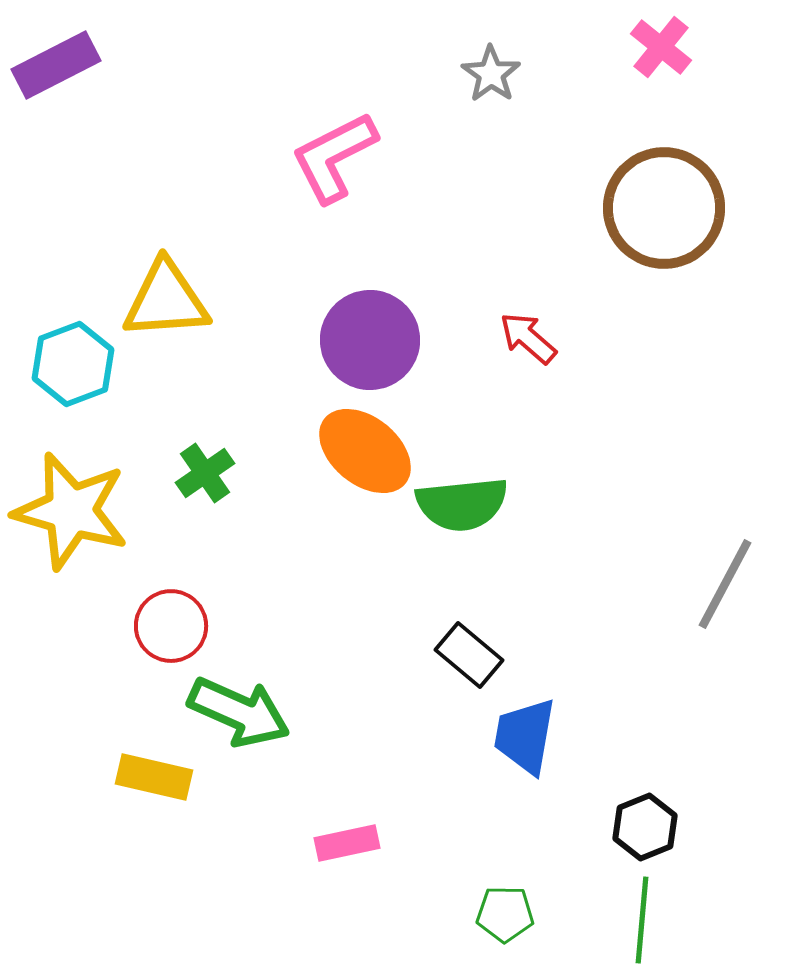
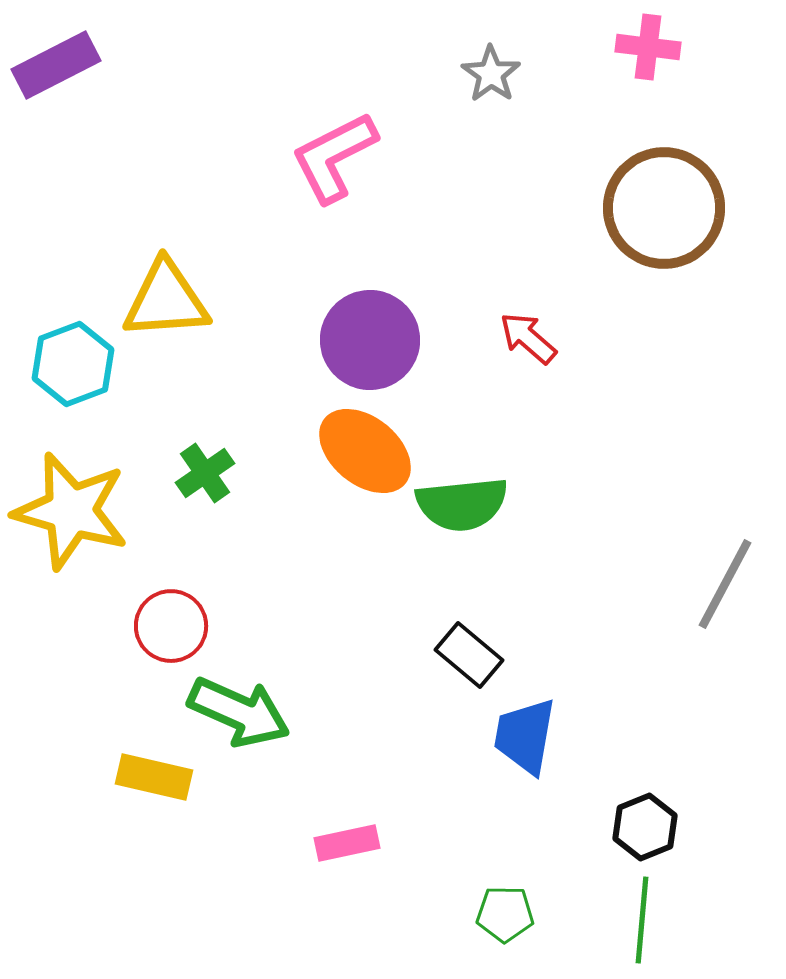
pink cross: moved 13 px left; rotated 32 degrees counterclockwise
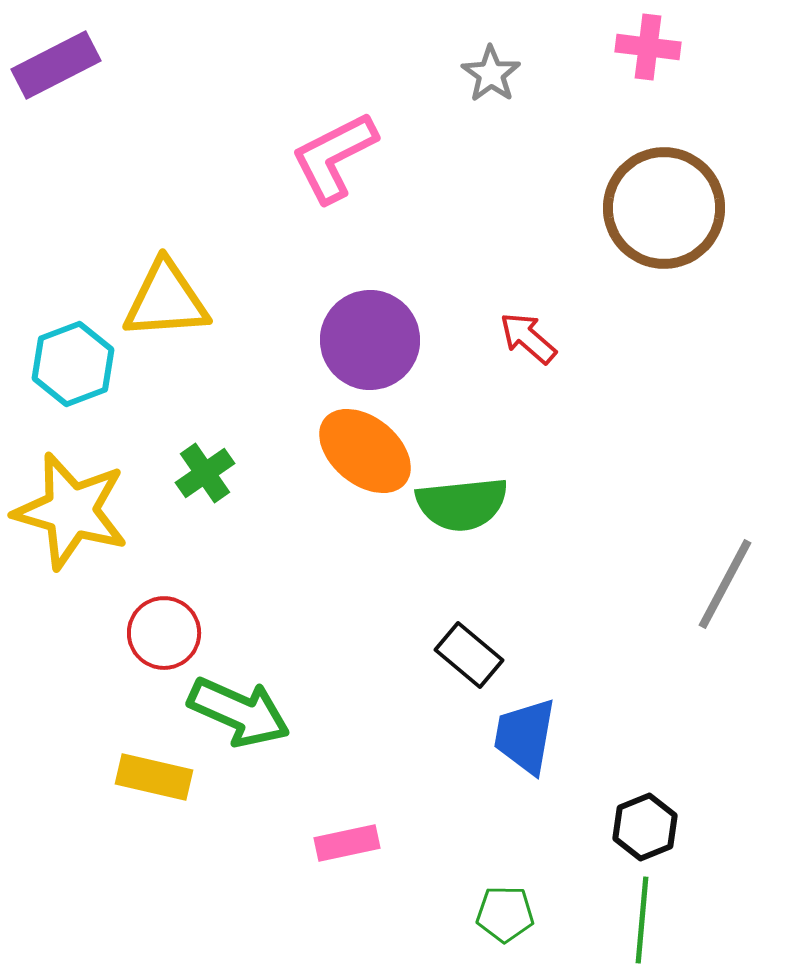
red circle: moved 7 px left, 7 px down
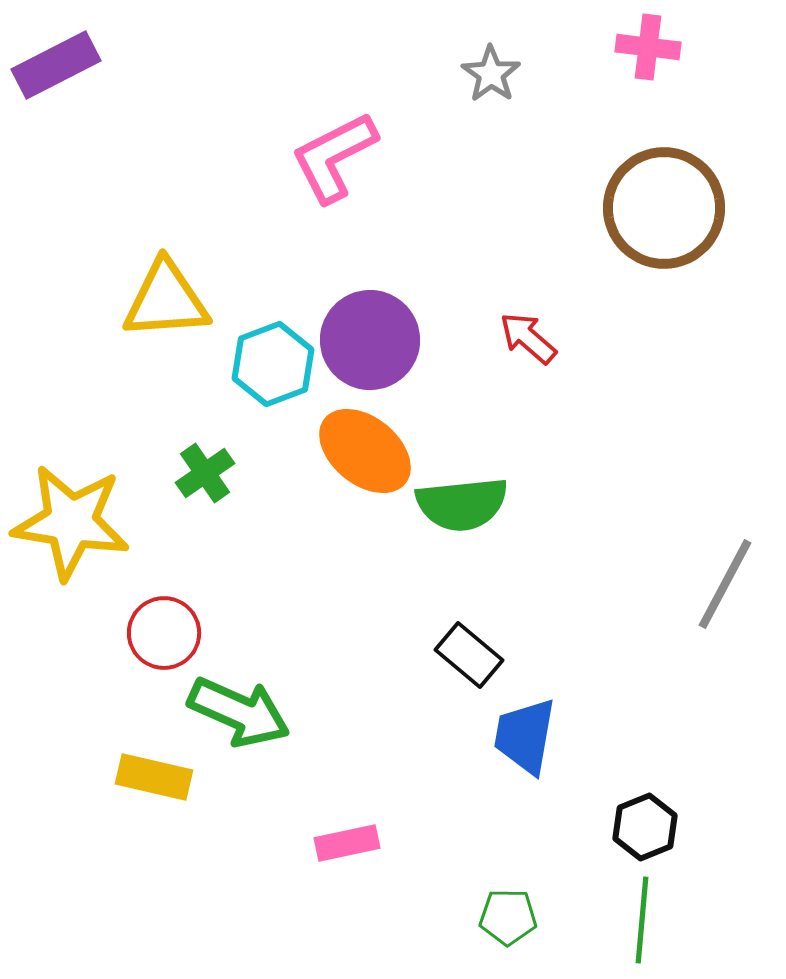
cyan hexagon: moved 200 px right
yellow star: moved 11 px down; rotated 7 degrees counterclockwise
green pentagon: moved 3 px right, 3 px down
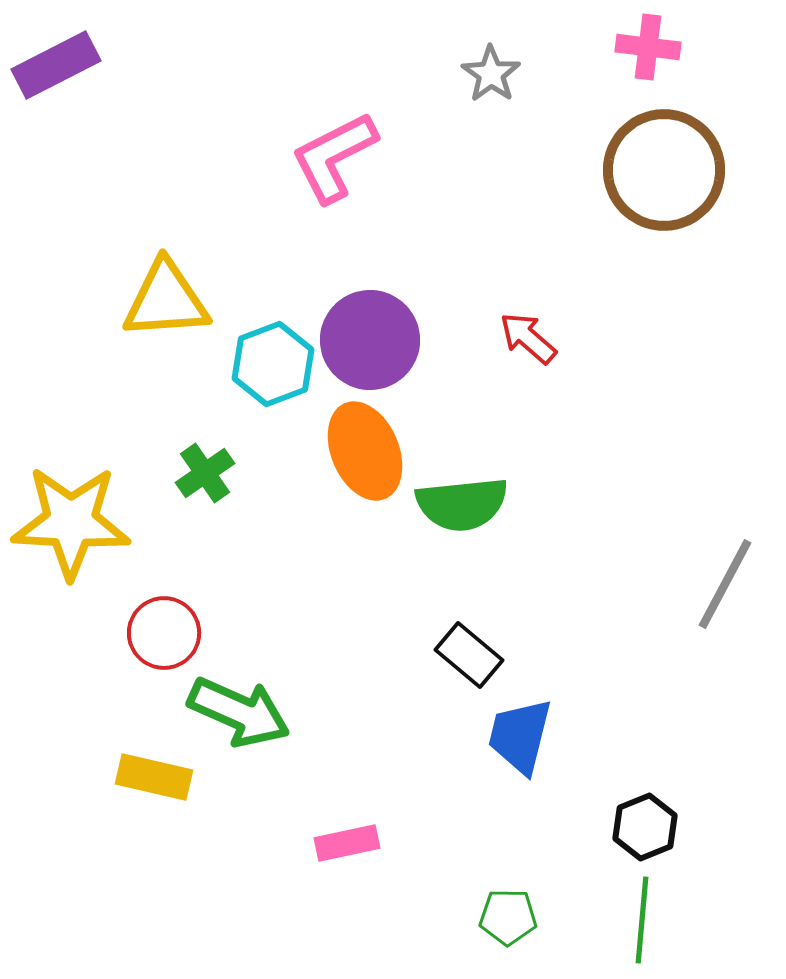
brown circle: moved 38 px up
orange ellipse: rotated 28 degrees clockwise
yellow star: rotated 6 degrees counterclockwise
blue trapezoid: moved 5 px left; rotated 4 degrees clockwise
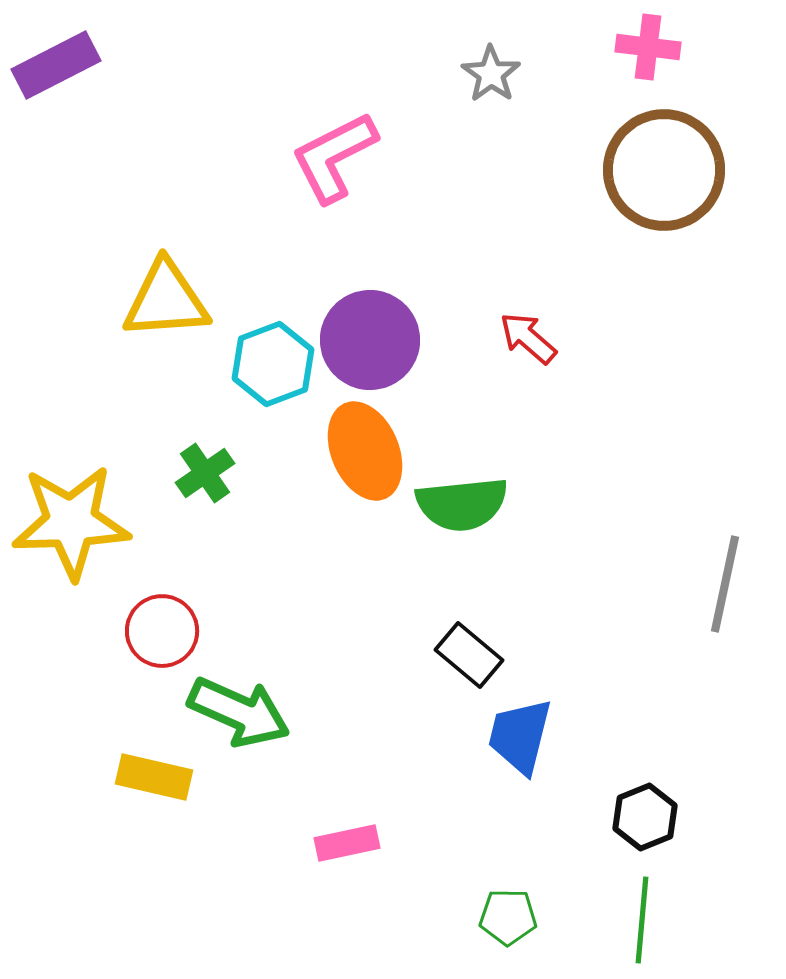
yellow star: rotated 5 degrees counterclockwise
gray line: rotated 16 degrees counterclockwise
red circle: moved 2 px left, 2 px up
black hexagon: moved 10 px up
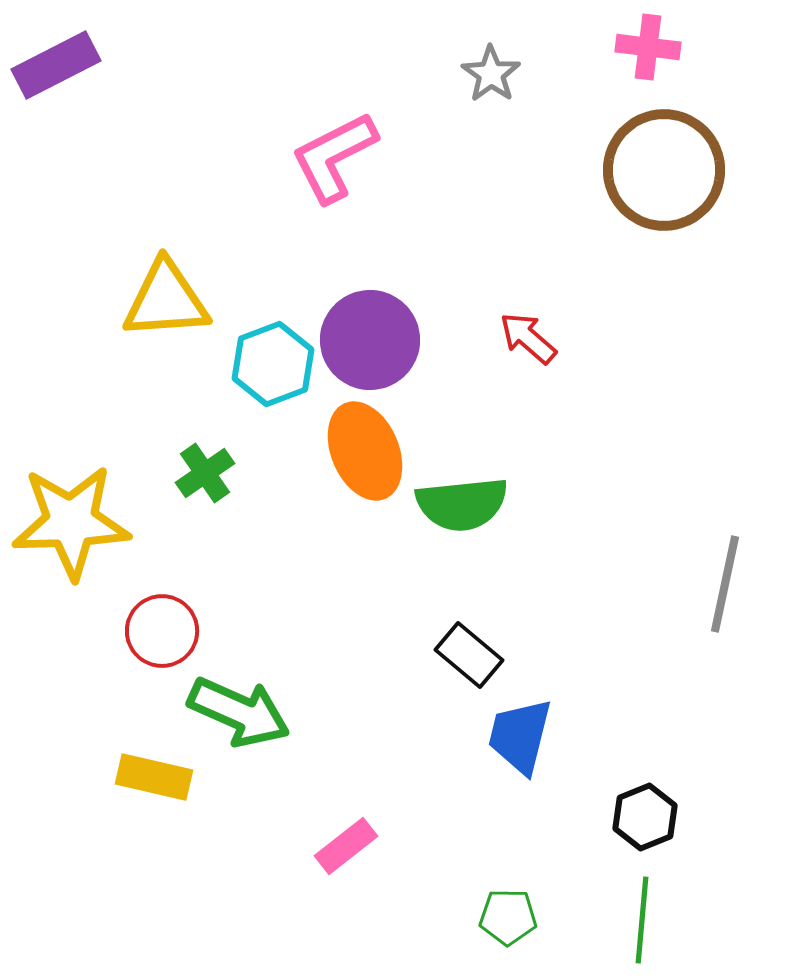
pink rectangle: moved 1 px left, 3 px down; rotated 26 degrees counterclockwise
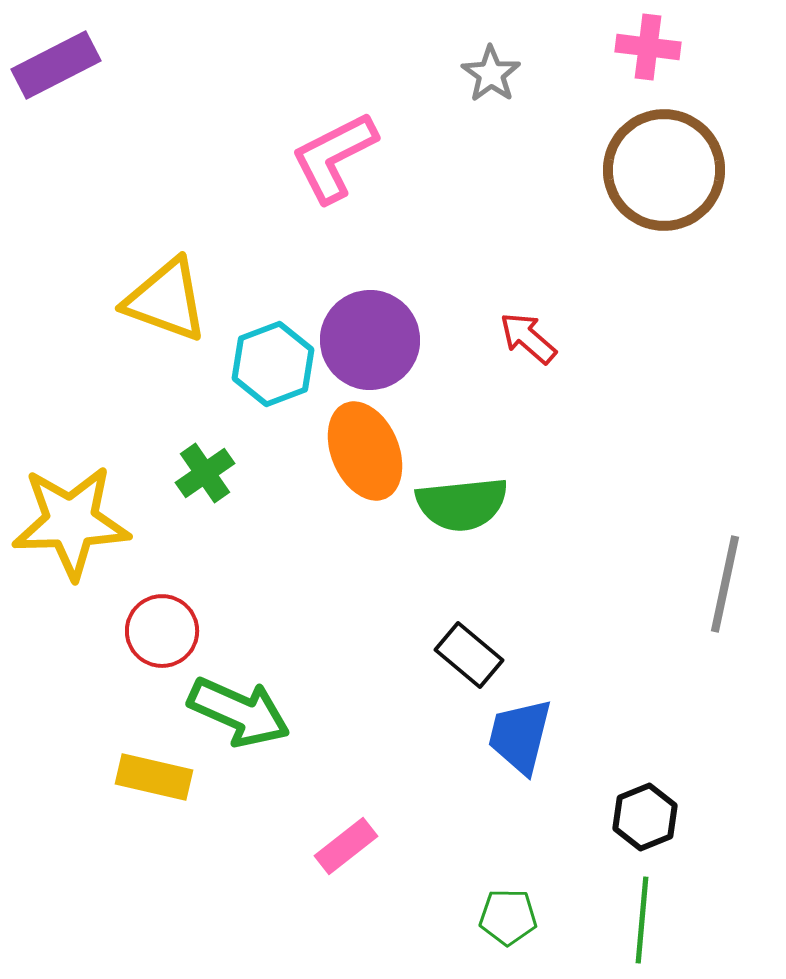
yellow triangle: rotated 24 degrees clockwise
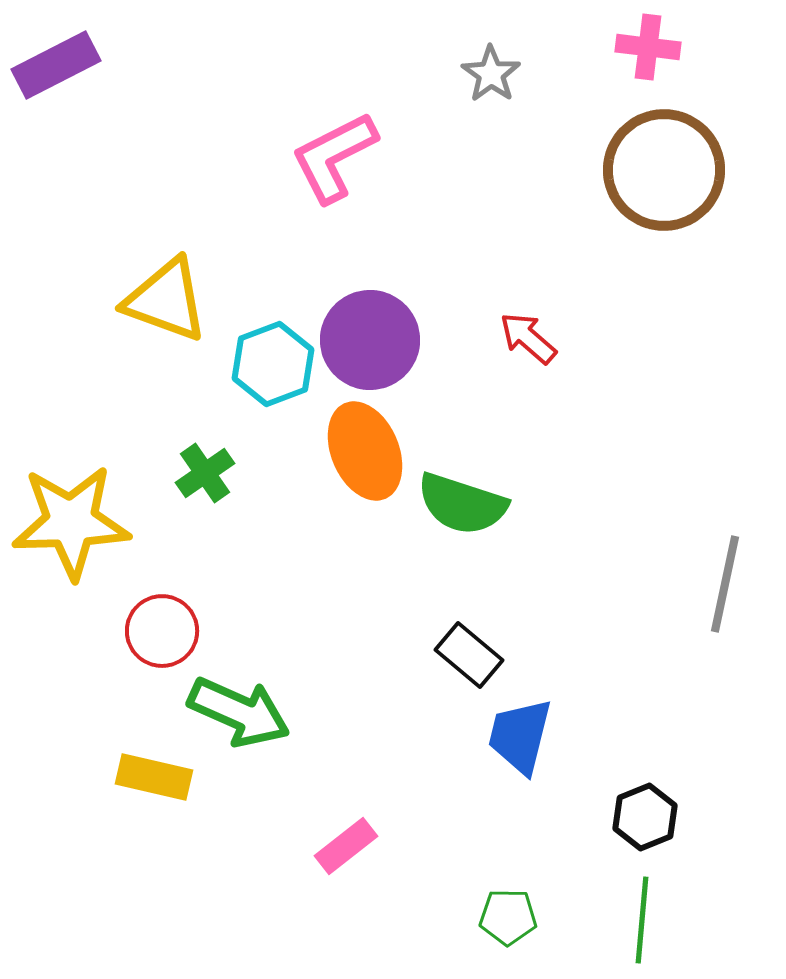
green semicircle: rotated 24 degrees clockwise
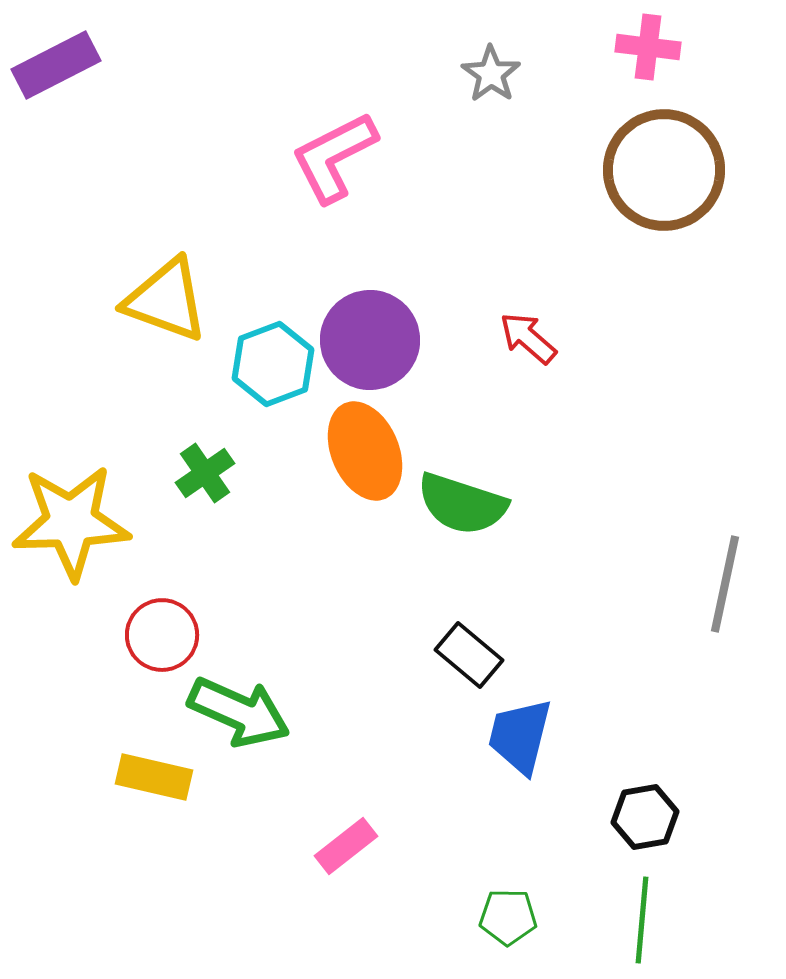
red circle: moved 4 px down
black hexagon: rotated 12 degrees clockwise
